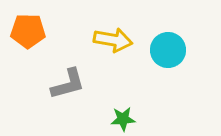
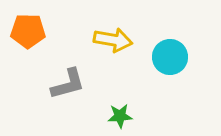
cyan circle: moved 2 px right, 7 px down
green star: moved 3 px left, 3 px up
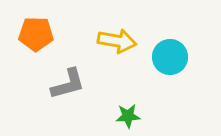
orange pentagon: moved 8 px right, 3 px down
yellow arrow: moved 4 px right, 1 px down
green star: moved 8 px right
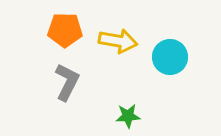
orange pentagon: moved 29 px right, 4 px up
yellow arrow: moved 1 px right
gray L-shape: moved 1 px left, 2 px up; rotated 48 degrees counterclockwise
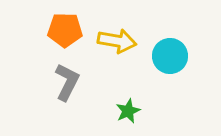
yellow arrow: moved 1 px left
cyan circle: moved 1 px up
green star: moved 5 px up; rotated 20 degrees counterclockwise
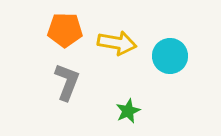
yellow arrow: moved 2 px down
gray L-shape: rotated 6 degrees counterclockwise
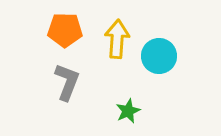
yellow arrow: moved 4 px up; rotated 96 degrees counterclockwise
cyan circle: moved 11 px left
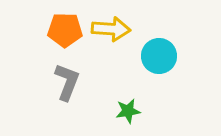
yellow arrow: moved 6 px left, 10 px up; rotated 90 degrees clockwise
green star: rotated 15 degrees clockwise
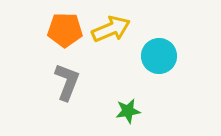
yellow arrow: rotated 27 degrees counterclockwise
